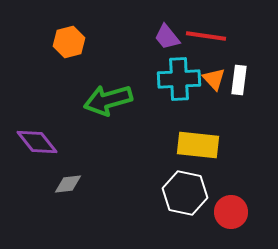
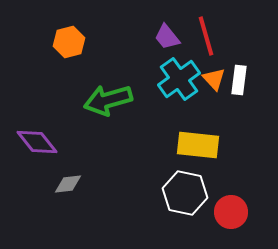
red line: rotated 66 degrees clockwise
cyan cross: rotated 33 degrees counterclockwise
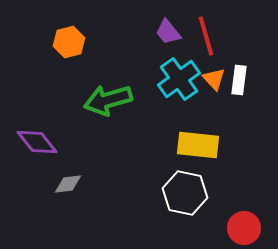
purple trapezoid: moved 1 px right, 5 px up
red circle: moved 13 px right, 16 px down
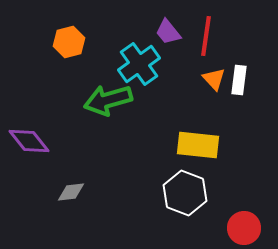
red line: rotated 24 degrees clockwise
cyan cross: moved 40 px left, 15 px up
purple diamond: moved 8 px left, 1 px up
gray diamond: moved 3 px right, 8 px down
white hexagon: rotated 9 degrees clockwise
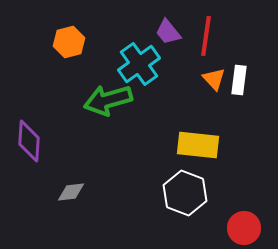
purple diamond: rotated 42 degrees clockwise
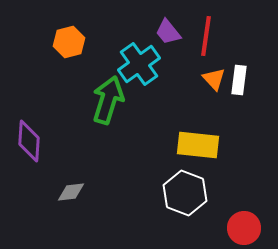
green arrow: rotated 123 degrees clockwise
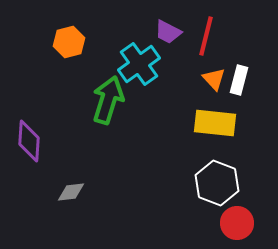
purple trapezoid: rotated 24 degrees counterclockwise
red line: rotated 6 degrees clockwise
white rectangle: rotated 8 degrees clockwise
yellow rectangle: moved 17 px right, 22 px up
white hexagon: moved 32 px right, 10 px up
red circle: moved 7 px left, 5 px up
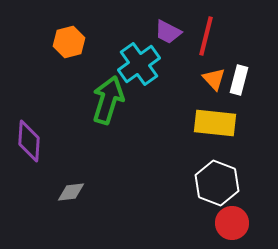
red circle: moved 5 px left
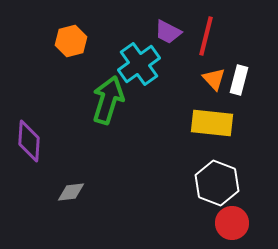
orange hexagon: moved 2 px right, 1 px up
yellow rectangle: moved 3 px left
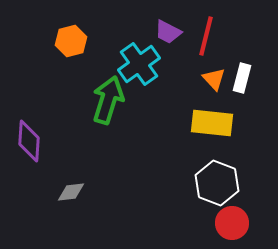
white rectangle: moved 3 px right, 2 px up
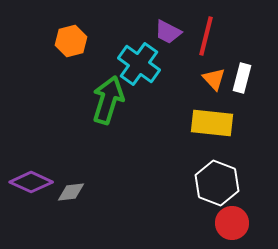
cyan cross: rotated 18 degrees counterclockwise
purple diamond: moved 2 px right, 41 px down; rotated 69 degrees counterclockwise
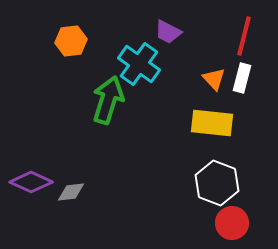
red line: moved 38 px right
orange hexagon: rotated 8 degrees clockwise
